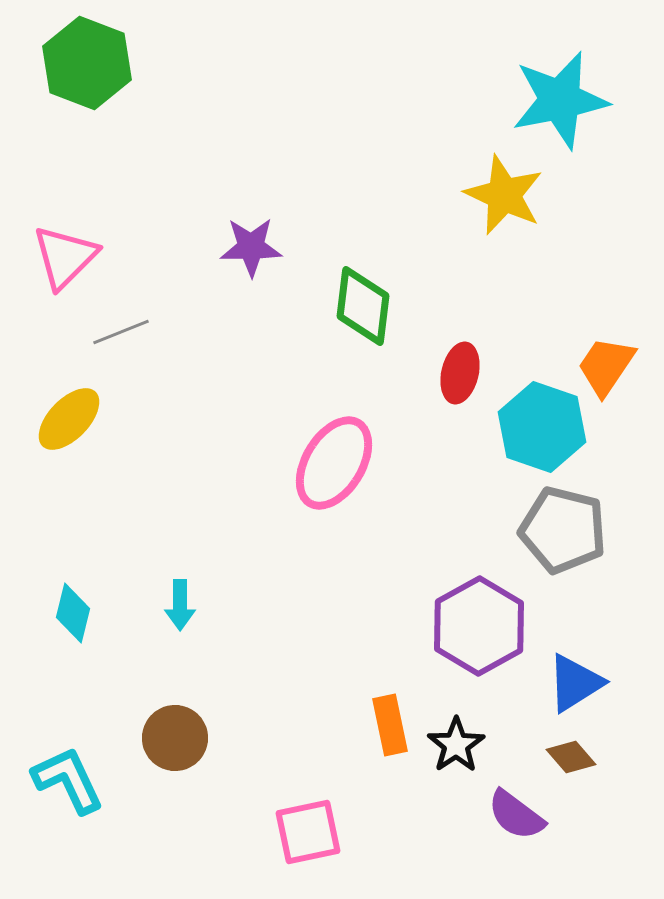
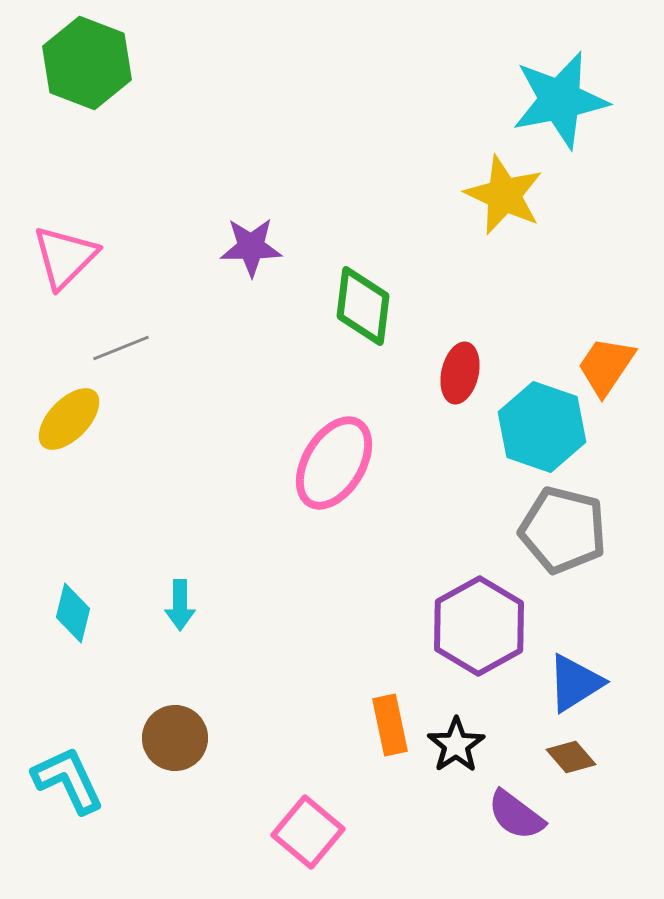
gray line: moved 16 px down
pink square: rotated 38 degrees counterclockwise
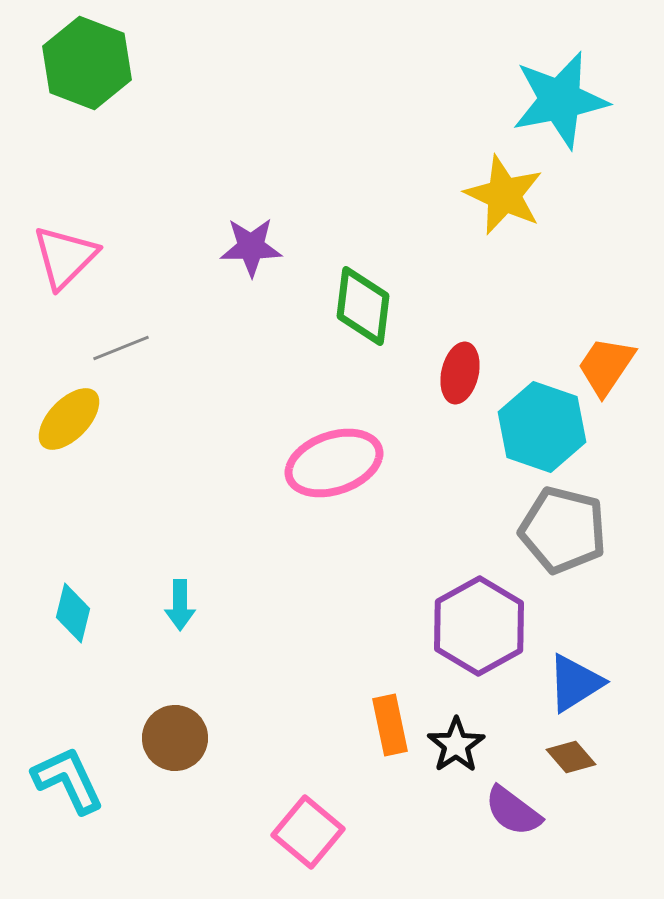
pink ellipse: rotated 40 degrees clockwise
purple semicircle: moved 3 px left, 4 px up
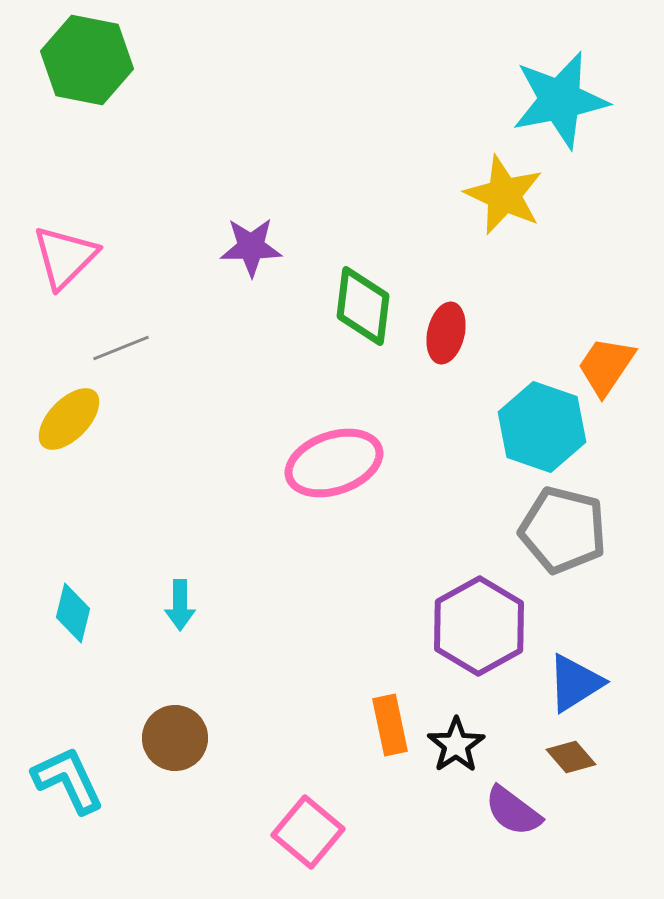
green hexagon: moved 3 px up; rotated 10 degrees counterclockwise
red ellipse: moved 14 px left, 40 px up
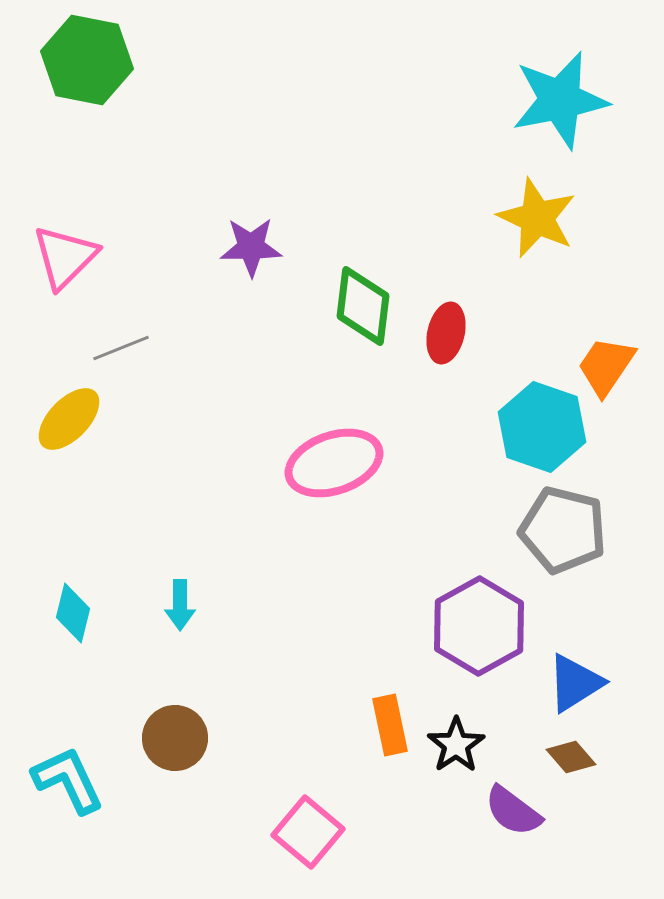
yellow star: moved 33 px right, 23 px down
